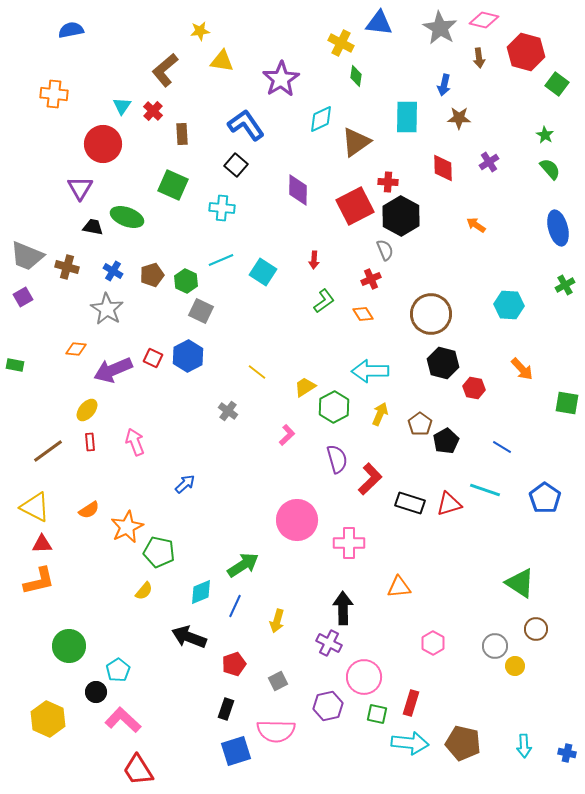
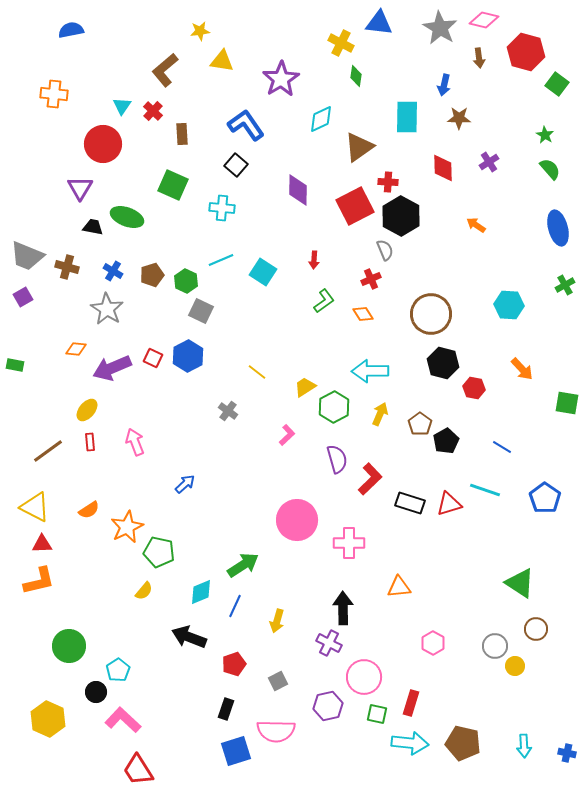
brown triangle at (356, 142): moved 3 px right, 5 px down
purple arrow at (113, 370): moved 1 px left, 2 px up
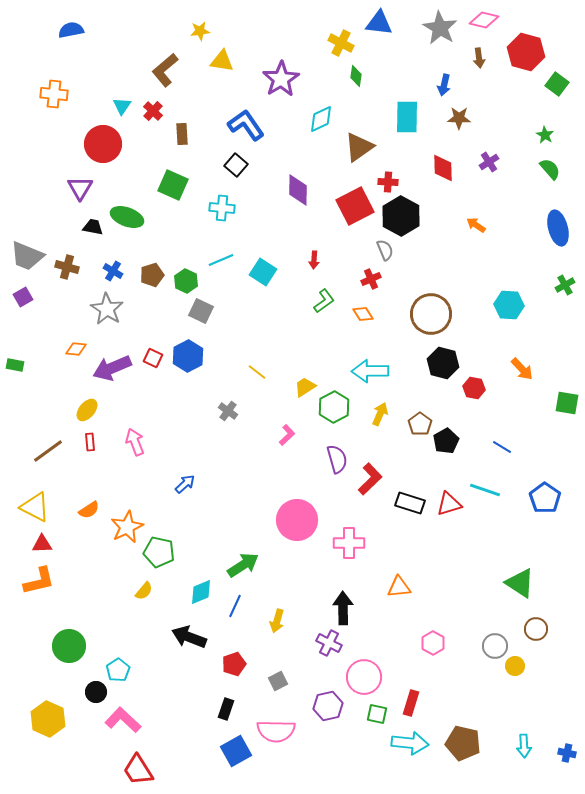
blue square at (236, 751): rotated 12 degrees counterclockwise
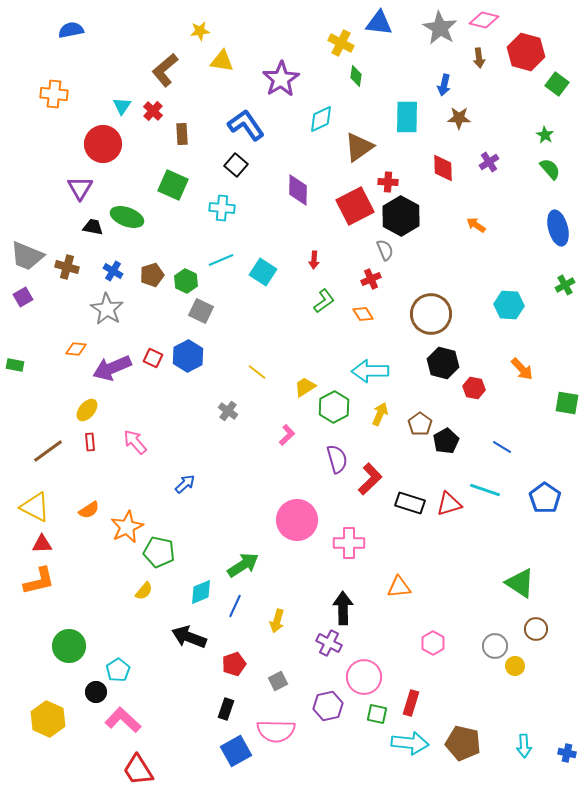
pink arrow at (135, 442): rotated 20 degrees counterclockwise
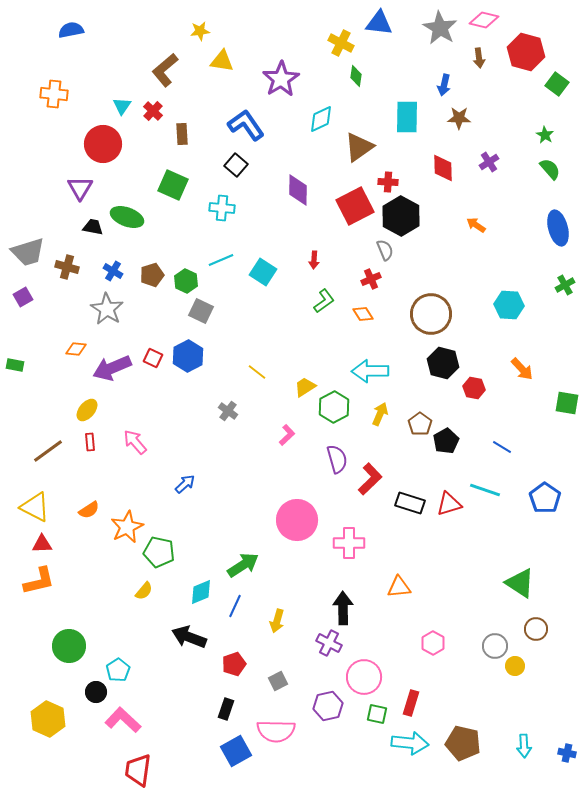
gray trapezoid at (27, 256): moved 1 px right, 4 px up; rotated 39 degrees counterclockwise
red trapezoid at (138, 770): rotated 40 degrees clockwise
